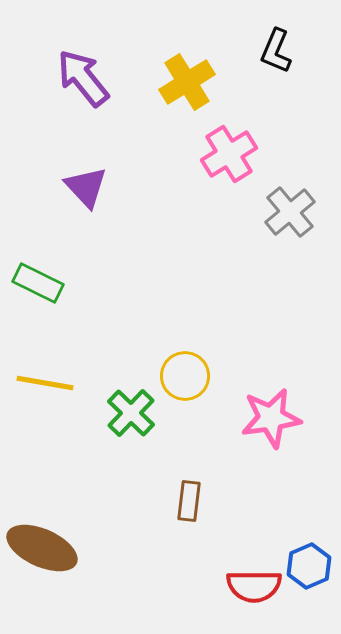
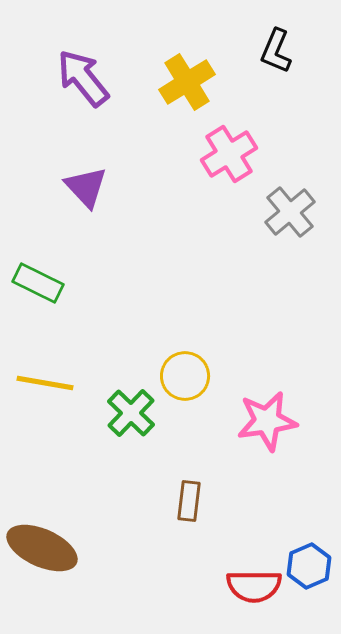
pink star: moved 4 px left, 3 px down
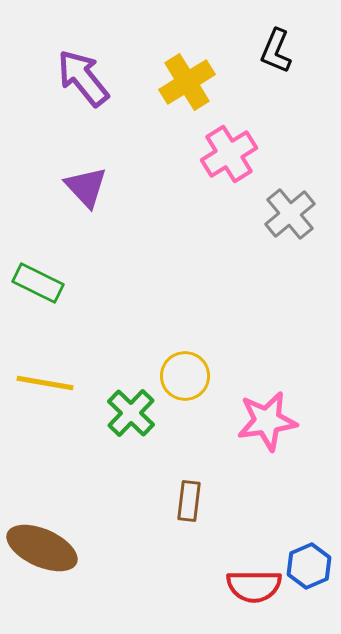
gray cross: moved 2 px down
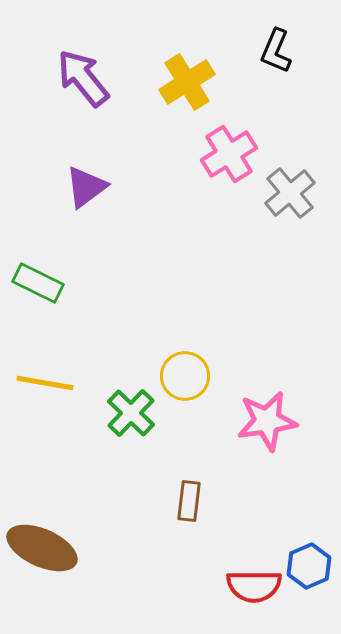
purple triangle: rotated 36 degrees clockwise
gray cross: moved 21 px up
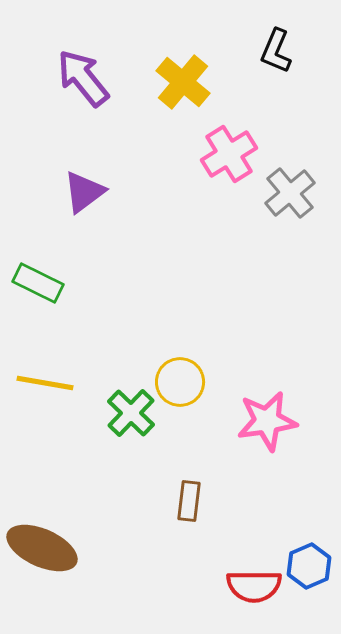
yellow cross: moved 4 px left; rotated 18 degrees counterclockwise
purple triangle: moved 2 px left, 5 px down
yellow circle: moved 5 px left, 6 px down
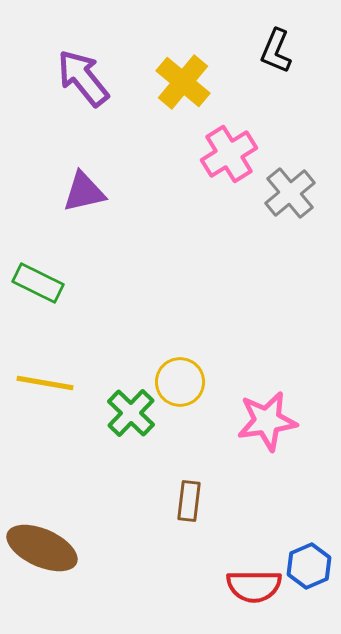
purple triangle: rotated 24 degrees clockwise
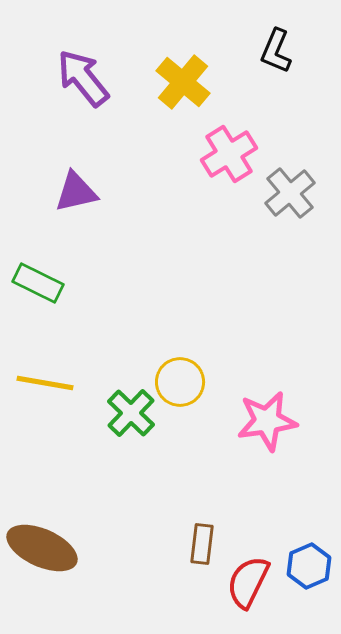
purple triangle: moved 8 px left
brown rectangle: moved 13 px right, 43 px down
red semicircle: moved 6 px left, 4 px up; rotated 116 degrees clockwise
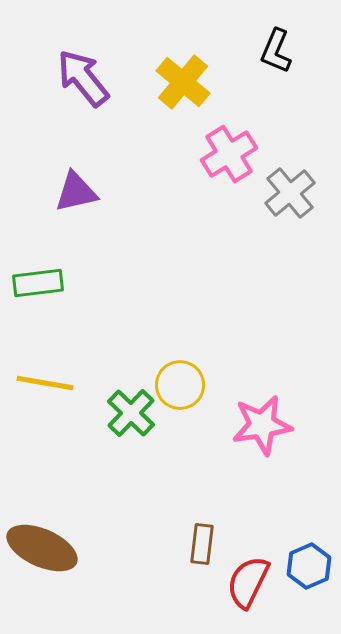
green rectangle: rotated 33 degrees counterclockwise
yellow circle: moved 3 px down
pink star: moved 5 px left, 4 px down
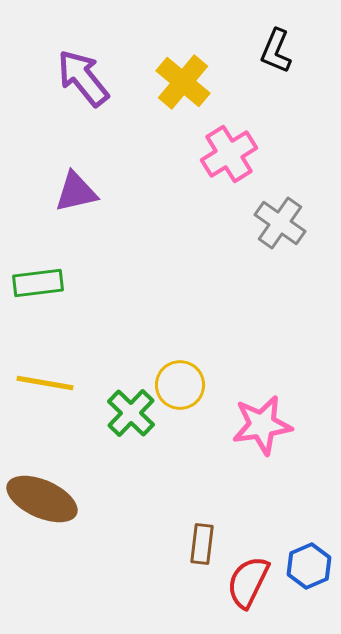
gray cross: moved 10 px left, 30 px down; rotated 15 degrees counterclockwise
brown ellipse: moved 49 px up
